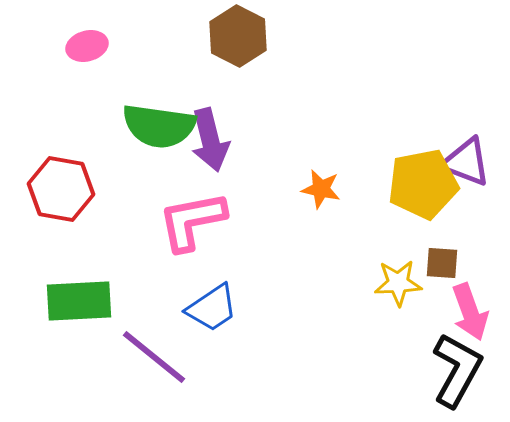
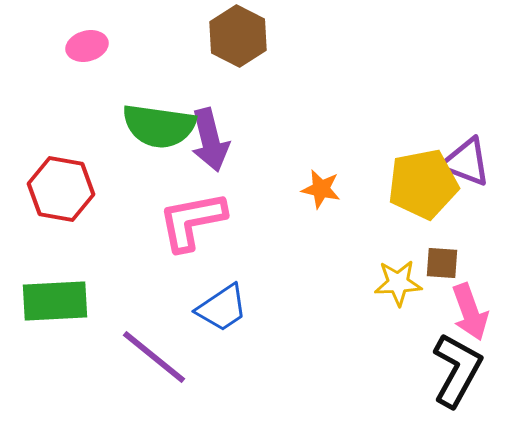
green rectangle: moved 24 px left
blue trapezoid: moved 10 px right
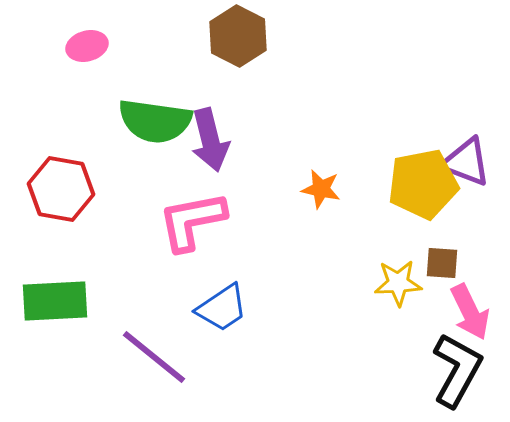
green semicircle: moved 4 px left, 5 px up
pink arrow: rotated 6 degrees counterclockwise
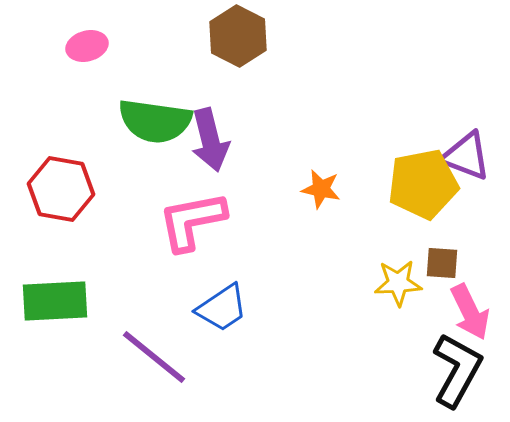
purple triangle: moved 6 px up
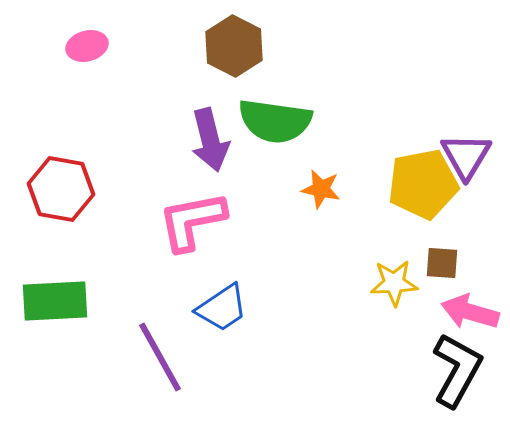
brown hexagon: moved 4 px left, 10 px down
green semicircle: moved 120 px right
purple triangle: rotated 40 degrees clockwise
yellow star: moved 4 px left
pink arrow: rotated 132 degrees clockwise
purple line: moved 6 px right; rotated 22 degrees clockwise
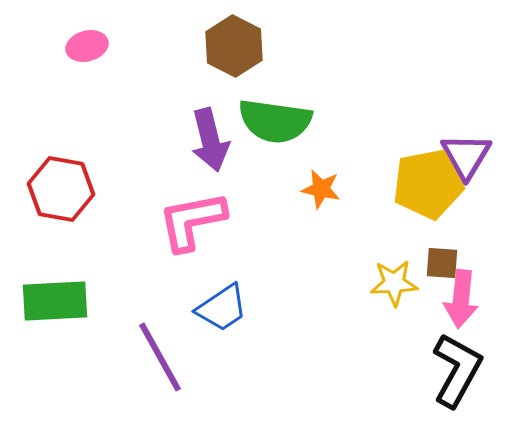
yellow pentagon: moved 5 px right
pink arrow: moved 9 px left, 13 px up; rotated 100 degrees counterclockwise
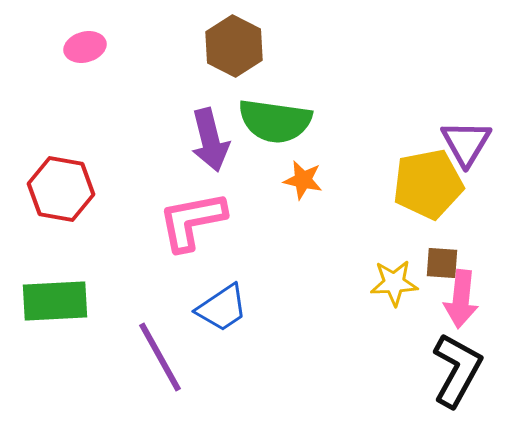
pink ellipse: moved 2 px left, 1 px down
purple triangle: moved 13 px up
orange star: moved 18 px left, 9 px up
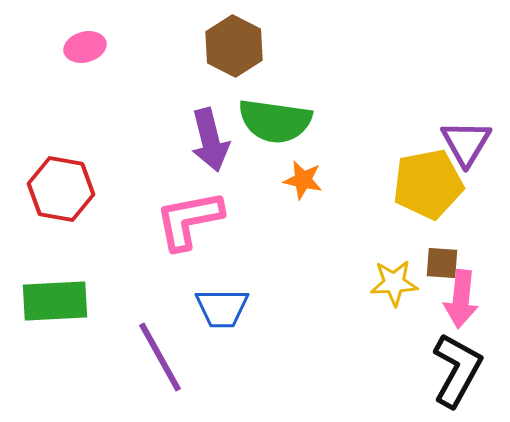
pink L-shape: moved 3 px left, 1 px up
blue trapezoid: rotated 34 degrees clockwise
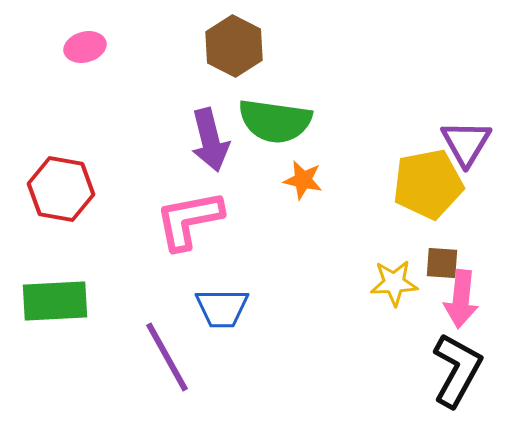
purple line: moved 7 px right
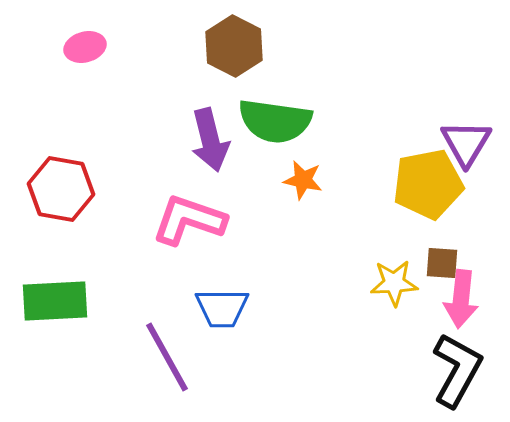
pink L-shape: rotated 30 degrees clockwise
